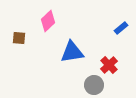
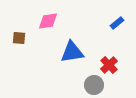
pink diamond: rotated 35 degrees clockwise
blue rectangle: moved 4 px left, 5 px up
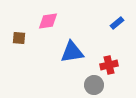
red cross: rotated 30 degrees clockwise
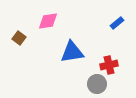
brown square: rotated 32 degrees clockwise
gray circle: moved 3 px right, 1 px up
